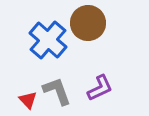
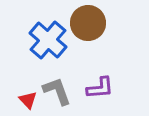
purple L-shape: rotated 20 degrees clockwise
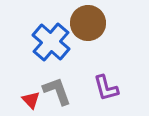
blue cross: moved 3 px right, 2 px down
purple L-shape: moved 6 px right; rotated 80 degrees clockwise
red triangle: moved 3 px right
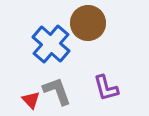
blue cross: moved 2 px down
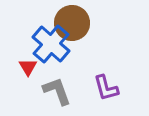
brown circle: moved 16 px left
red triangle: moved 3 px left, 33 px up; rotated 12 degrees clockwise
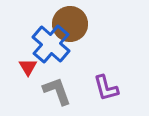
brown circle: moved 2 px left, 1 px down
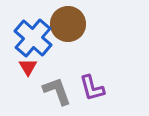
brown circle: moved 2 px left
blue cross: moved 18 px left, 6 px up
purple L-shape: moved 14 px left
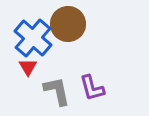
gray L-shape: rotated 8 degrees clockwise
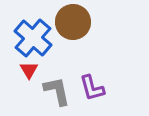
brown circle: moved 5 px right, 2 px up
red triangle: moved 1 px right, 3 px down
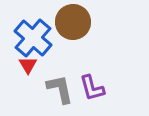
red triangle: moved 1 px left, 5 px up
gray L-shape: moved 3 px right, 2 px up
